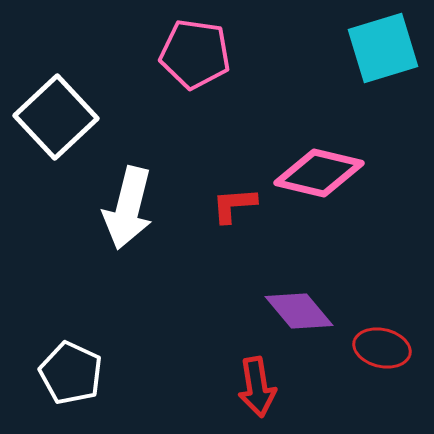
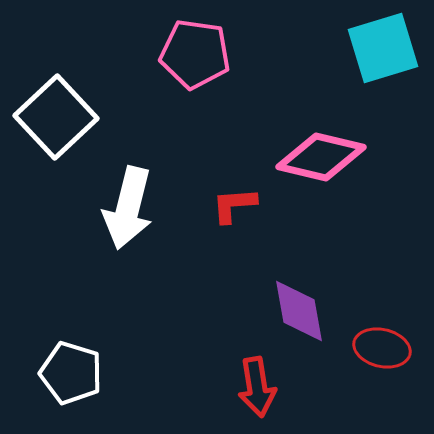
pink diamond: moved 2 px right, 16 px up
purple diamond: rotated 30 degrees clockwise
white pentagon: rotated 8 degrees counterclockwise
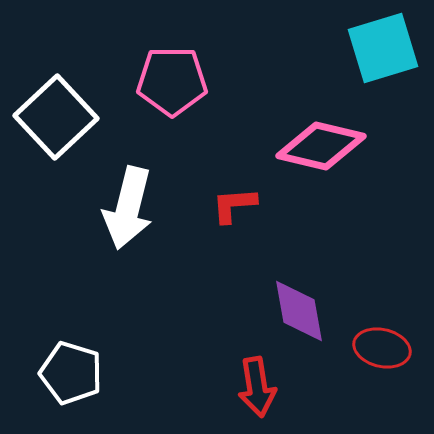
pink pentagon: moved 23 px left, 27 px down; rotated 8 degrees counterclockwise
pink diamond: moved 11 px up
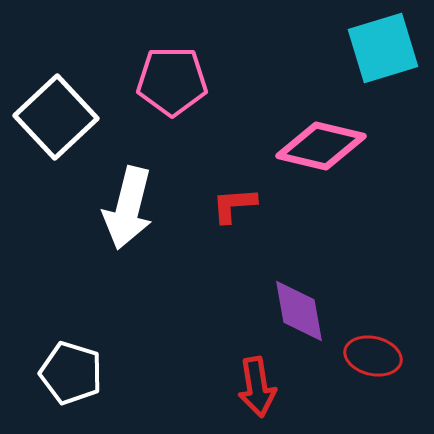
red ellipse: moved 9 px left, 8 px down
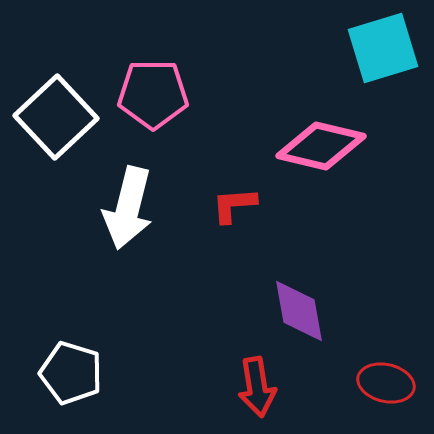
pink pentagon: moved 19 px left, 13 px down
red ellipse: moved 13 px right, 27 px down
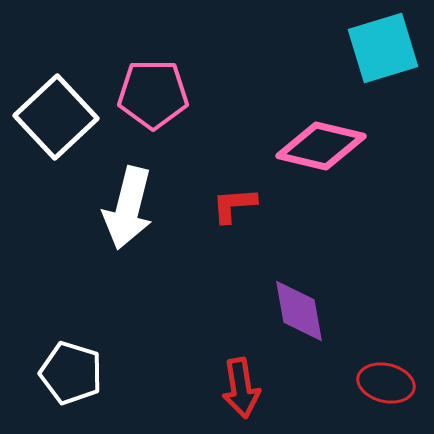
red arrow: moved 16 px left, 1 px down
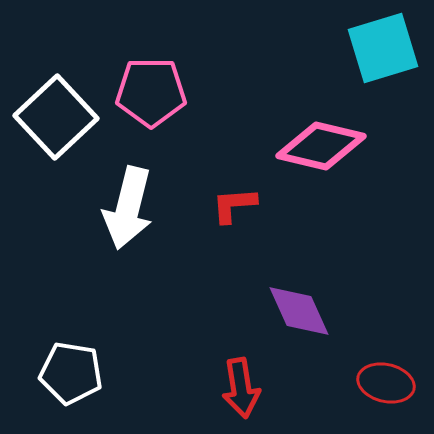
pink pentagon: moved 2 px left, 2 px up
purple diamond: rotated 14 degrees counterclockwise
white pentagon: rotated 8 degrees counterclockwise
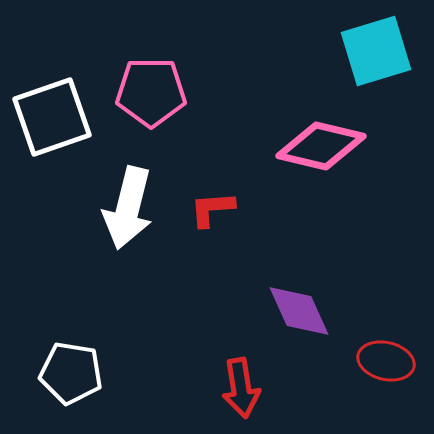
cyan square: moved 7 px left, 3 px down
white square: moved 4 px left; rotated 24 degrees clockwise
red L-shape: moved 22 px left, 4 px down
red ellipse: moved 22 px up
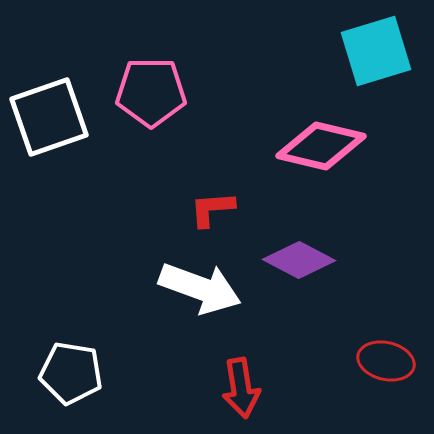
white square: moved 3 px left
white arrow: moved 72 px right, 80 px down; rotated 84 degrees counterclockwise
purple diamond: moved 51 px up; rotated 38 degrees counterclockwise
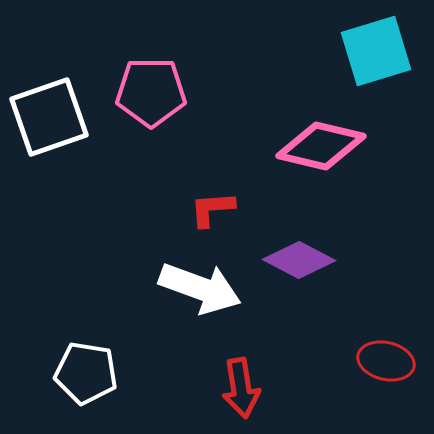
white pentagon: moved 15 px right
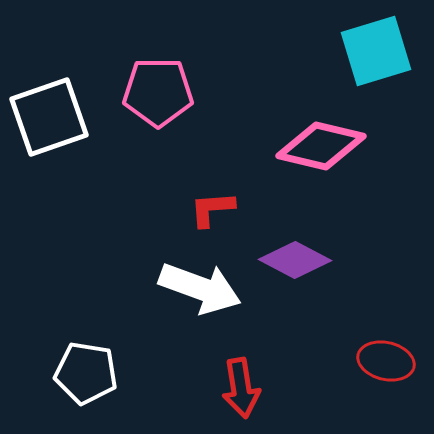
pink pentagon: moved 7 px right
purple diamond: moved 4 px left
